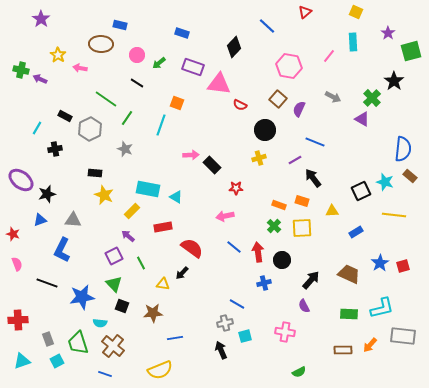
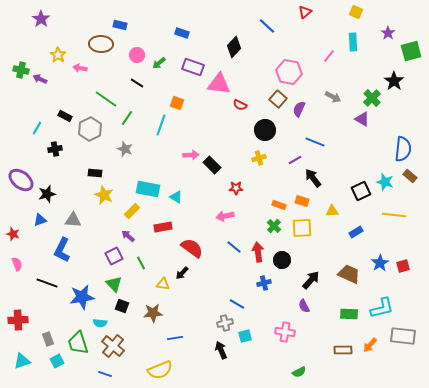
pink hexagon at (289, 66): moved 6 px down
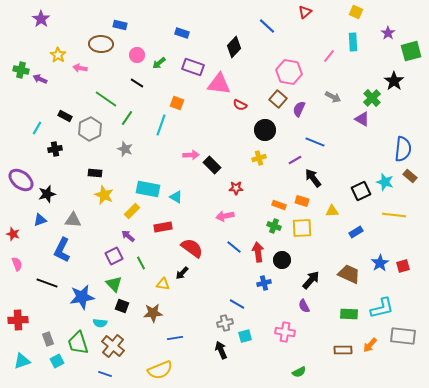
green cross at (274, 226): rotated 24 degrees counterclockwise
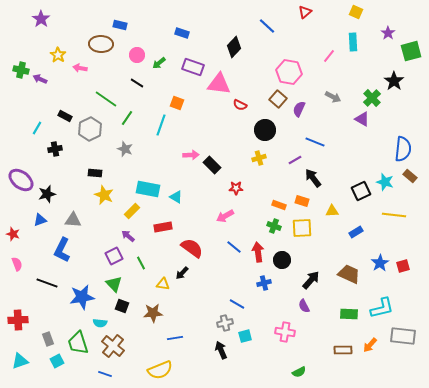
pink arrow at (225, 216): rotated 18 degrees counterclockwise
cyan triangle at (22, 361): moved 2 px left
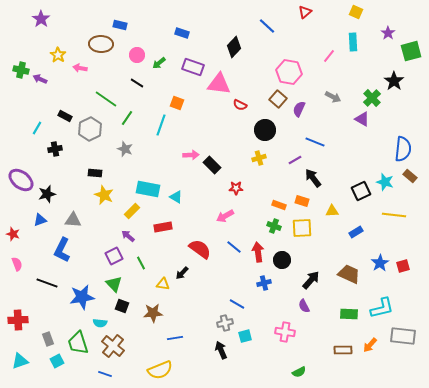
red semicircle at (192, 248): moved 8 px right, 1 px down
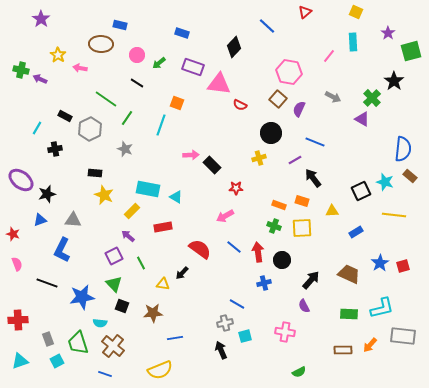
black circle at (265, 130): moved 6 px right, 3 px down
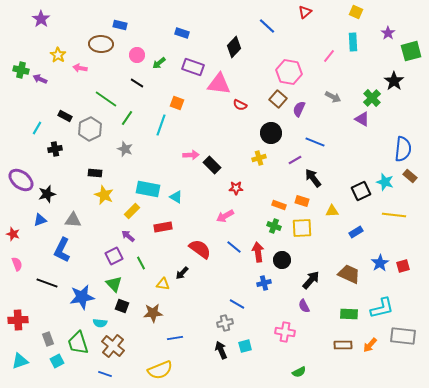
cyan square at (245, 336): moved 10 px down
brown rectangle at (343, 350): moved 5 px up
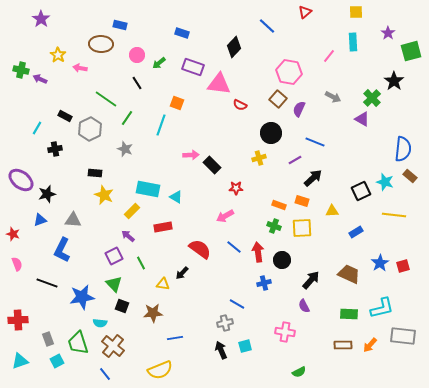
yellow square at (356, 12): rotated 24 degrees counterclockwise
black line at (137, 83): rotated 24 degrees clockwise
black arrow at (313, 178): rotated 84 degrees clockwise
blue line at (105, 374): rotated 32 degrees clockwise
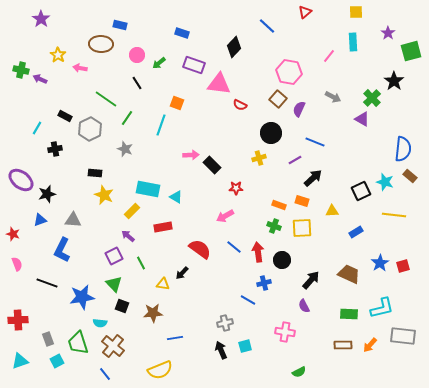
purple rectangle at (193, 67): moved 1 px right, 2 px up
blue line at (237, 304): moved 11 px right, 4 px up
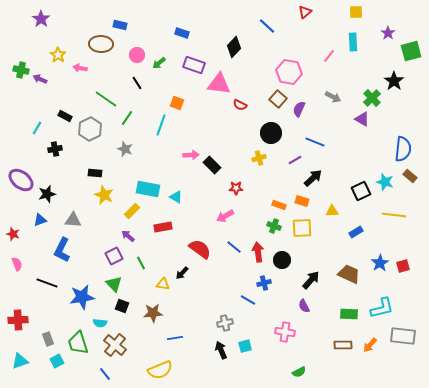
brown cross at (113, 346): moved 2 px right, 1 px up
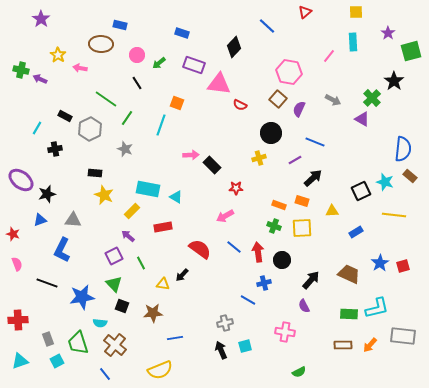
gray arrow at (333, 97): moved 3 px down
black arrow at (182, 273): moved 2 px down
cyan L-shape at (382, 308): moved 5 px left
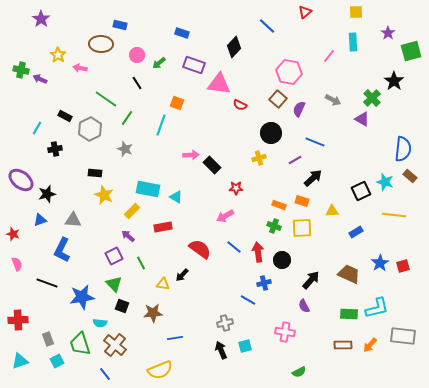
green trapezoid at (78, 343): moved 2 px right, 1 px down
